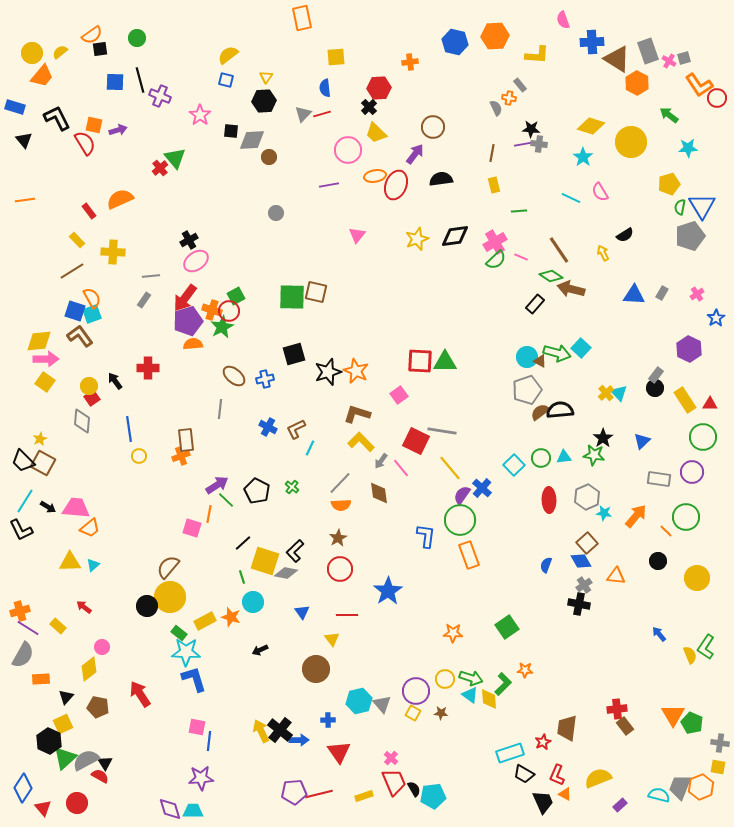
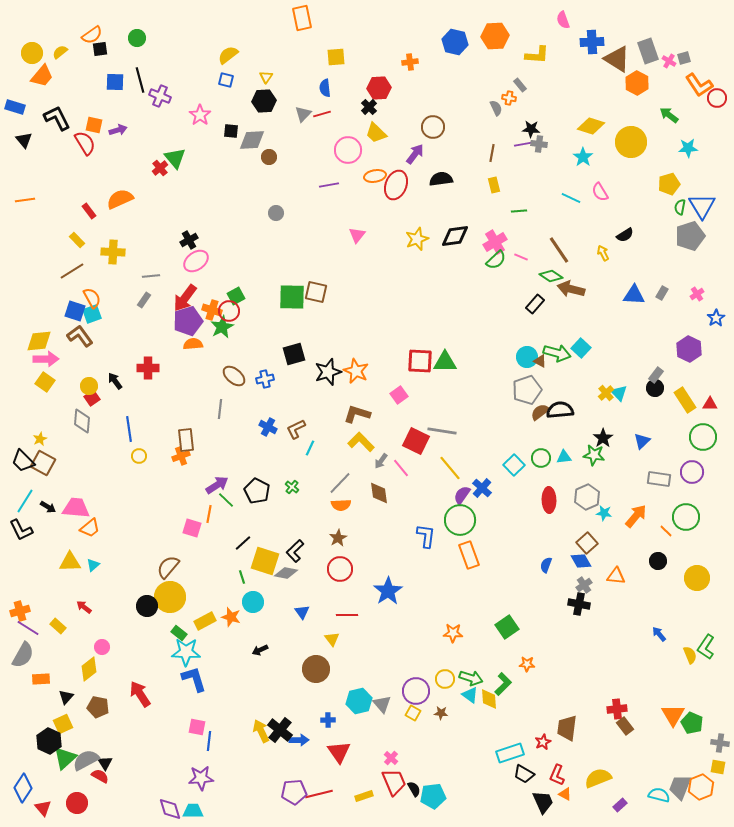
orange star at (525, 670): moved 2 px right, 6 px up
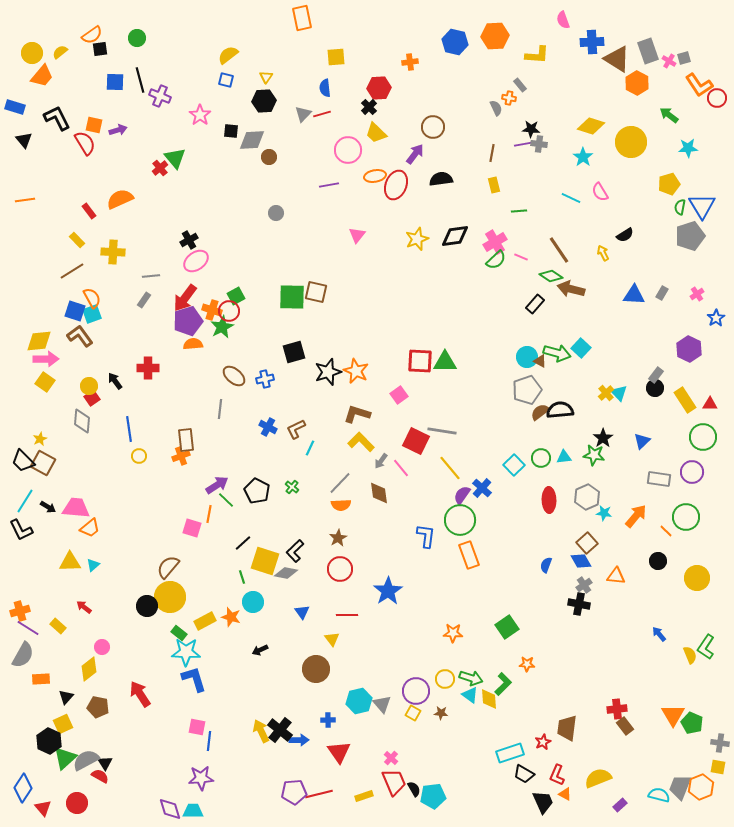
black square at (294, 354): moved 2 px up
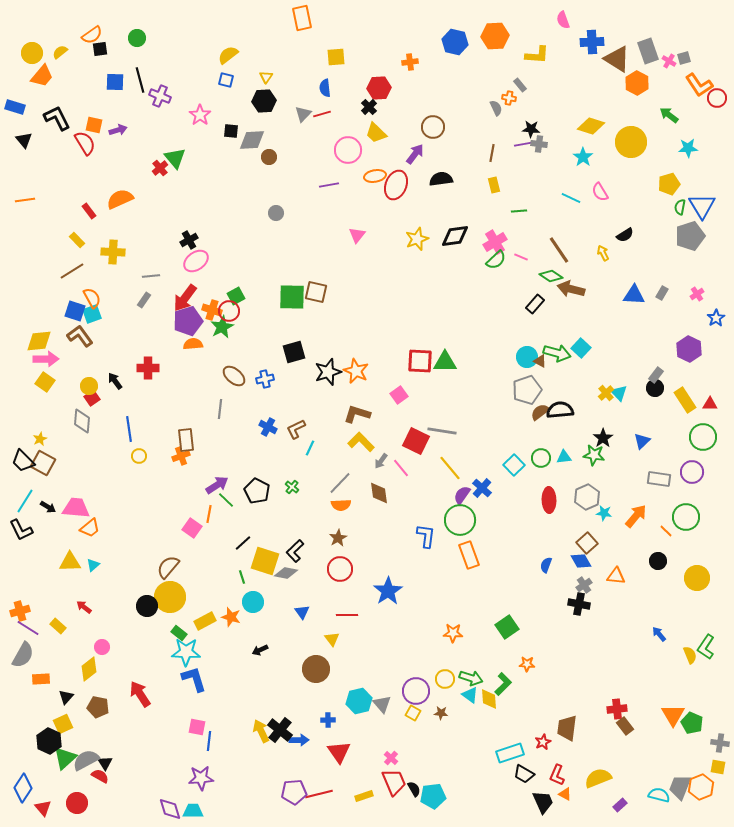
pink square at (192, 528): rotated 18 degrees clockwise
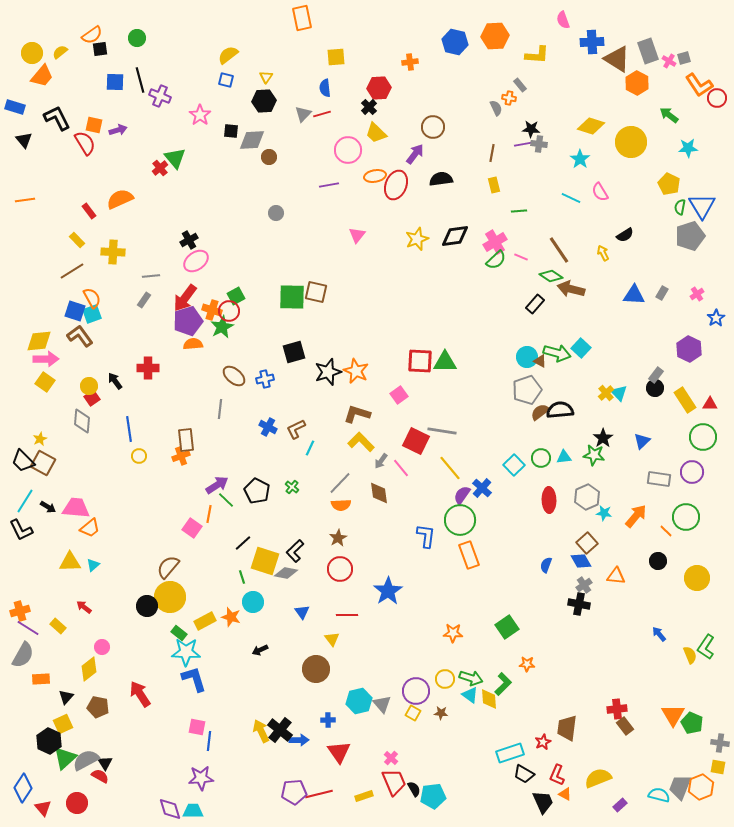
cyan star at (583, 157): moved 3 px left, 2 px down
yellow pentagon at (669, 184): rotated 30 degrees counterclockwise
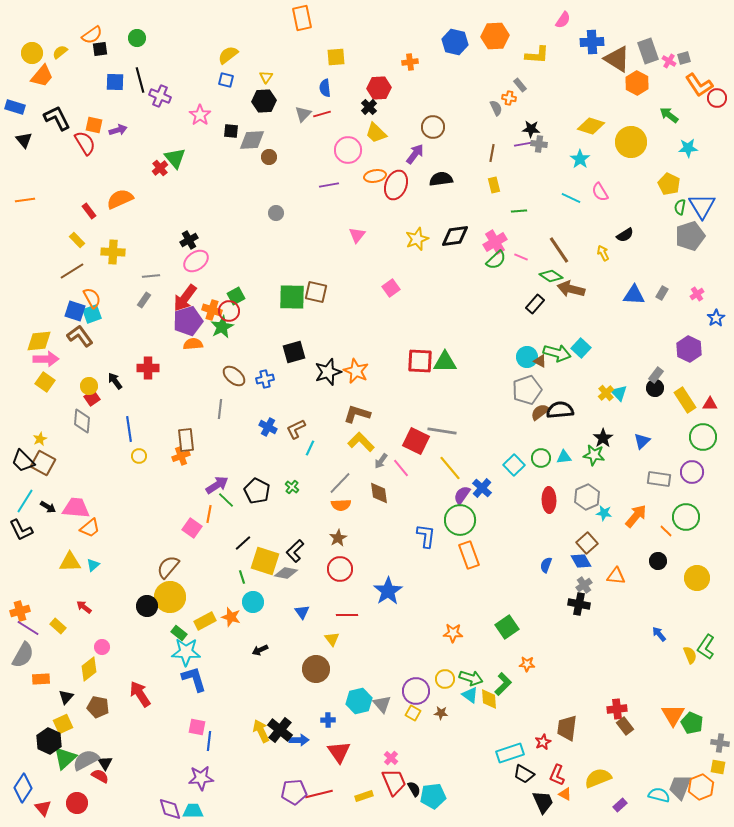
pink semicircle at (563, 20): rotated 126 degrees counterclockwise
pink square at (399, 395): moved 8 px left, 107 px up
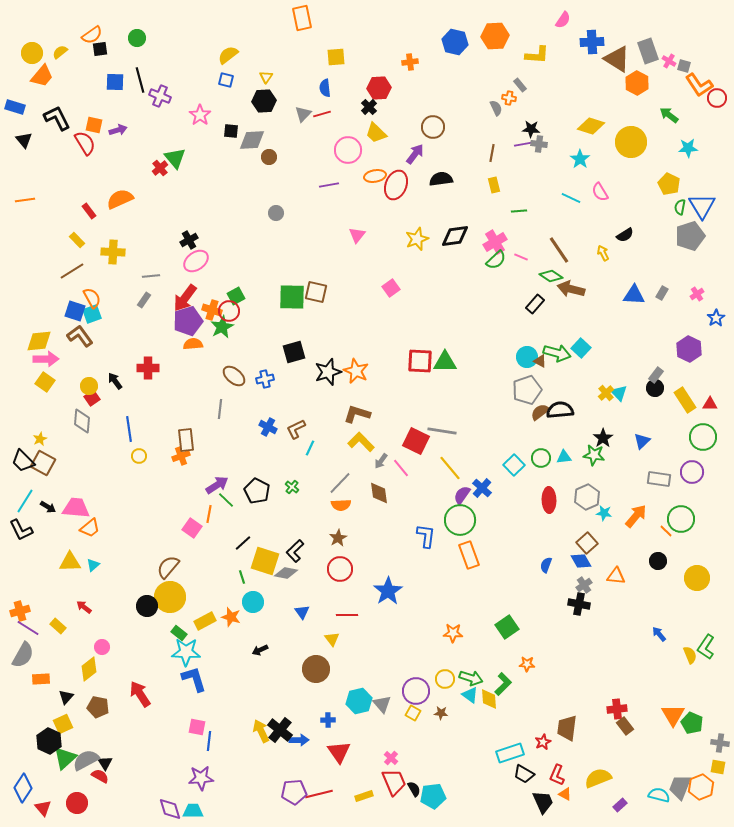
gray square at (684, 58): moved 8 px down; rotated 32 degrees clockwise
green circle at (686, 517): moved 5 px left, 2 px down
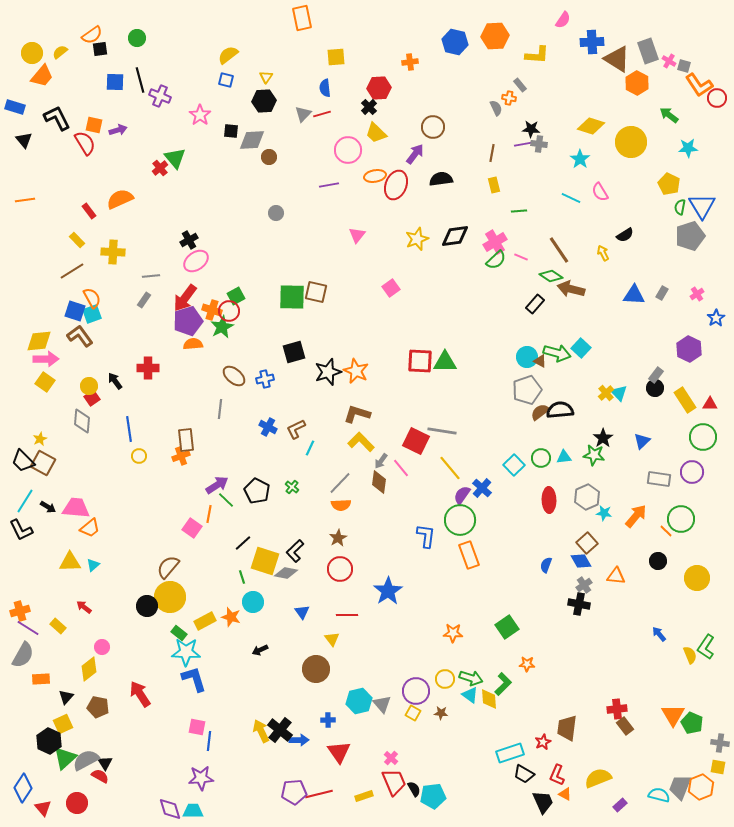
brown diamond at (379, 493): moved 11 px up; rotated 15 degrees clockwise
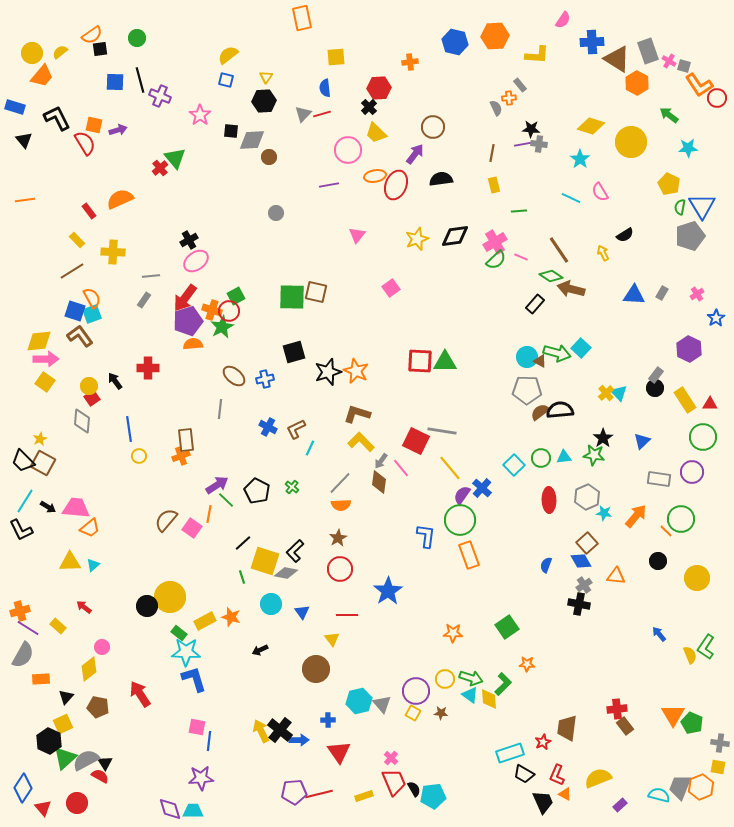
orange cross at (509, 98): rotated 16 degrees counterclockwise
gray pentagon at (527, 390): rotated 20 degrees clockwise
brown semicircle at (168, 567): moved 2 px left, 47 px up
cyan circle at (253, 602): moved 18 px right, 2 px down
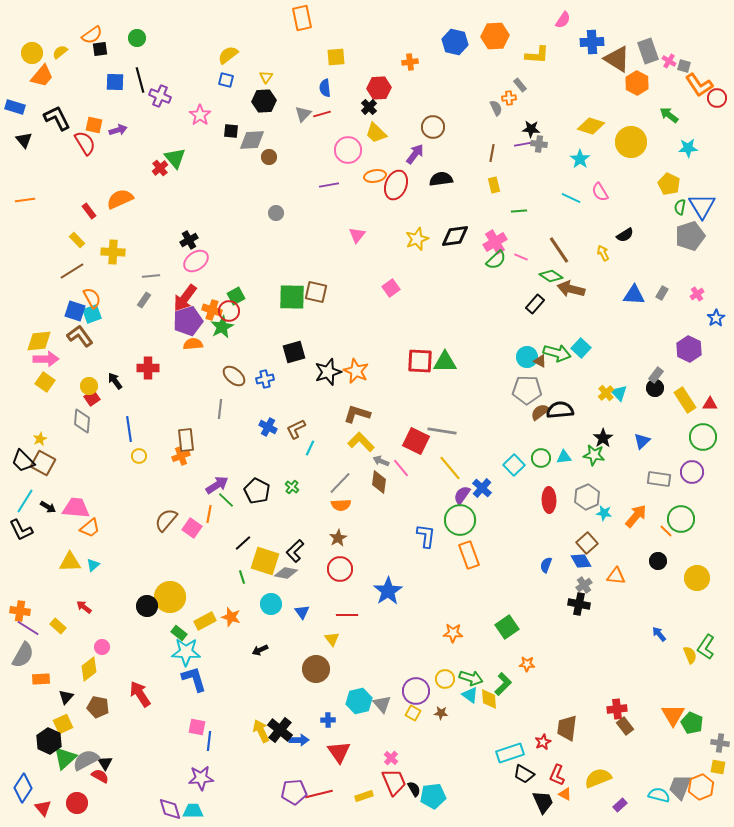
gray arrow at (381, 461): rotated 77 degrees clockwise
orange cross at (20, 611): rotated 24 degrees clockwise
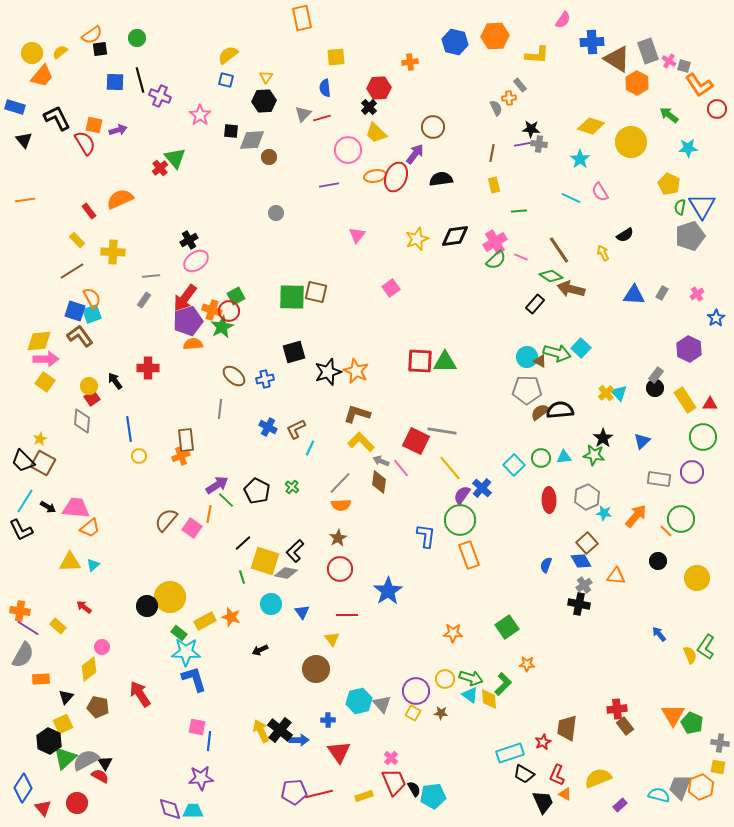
red circle at (717, 98): moved 11 px down
red line at (322, 114): moved 4 px down
red ellipse at (396, 185): moved 8 px up
